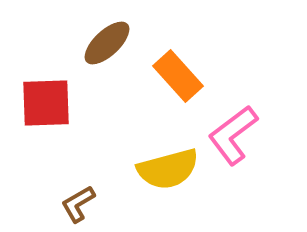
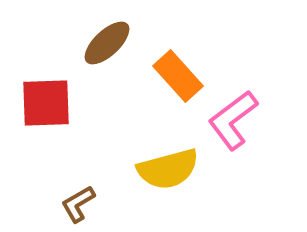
pink L-shape: moved 15 px up
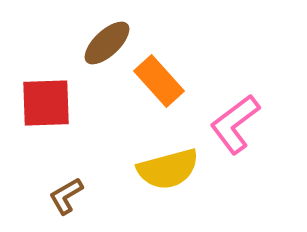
orange rectangle: moved 19 px left, 5 px down
pink L-shape: moved 2 px right, 4 px down
brown L-shape: moved 12 px left, 8 px up
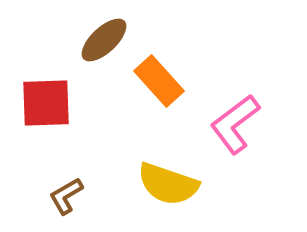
brown ellipse: moved 3 px left, 3 px up
yellow semicircle: moved 15 px down; rotated 34 degrees clockwise
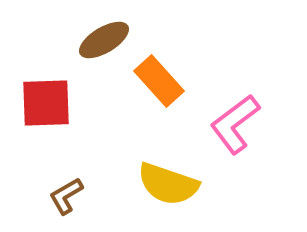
brown ellipse: rotated 12 degrees clockwise
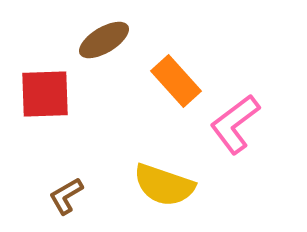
orange rectangle: moved 17 px right
red square: moved 1 px left, 9 px up
yellow semicircle: moved 4 px left, 1 px down
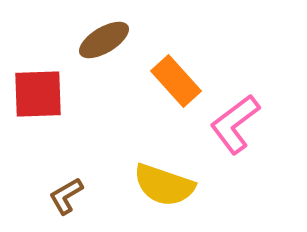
red square: moved 7 px left
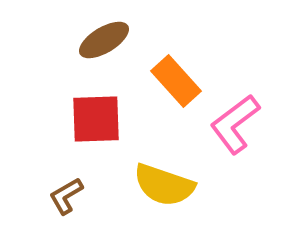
red square: moved 58 px right, 25 px down
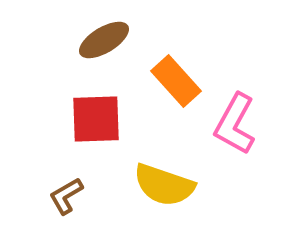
pink L-shape: rotated 24 degrees counterclockwise
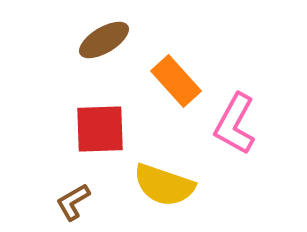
red square: moved 4 px right, 10 px down
brown L-shape: moved 7 px right, 6 px down
